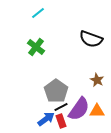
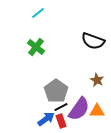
black semicircle: moved 2 px right, 2 px down
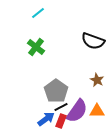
purple semicircle: moved 2 px left, 2 px down
red rectangle: rotated 40 degrees clockwise
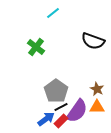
cyan line: moved 15 px right
brown star: moved 9 px down
orange triangle: moved 4 px up
red rectangle: rotated 24 degrees clockwise
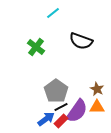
black semicircle: moved 12 px left
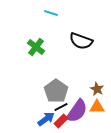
cyan line: moved 2 px left; rotated 56 degrees clockwise
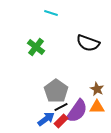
black semicircle: moved 7 px right, 2 px down
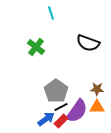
cyan line: rotated 56 degrees clockwise
brown star: rotated 24 degrees counterclockwise
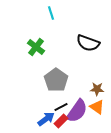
gray pentagon: moved 11 px up
orange triangle: rotated 35 degrees clockwise
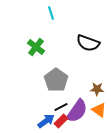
orange triangle: moved 2 px right, 3 px down
blue arrow: moved 2 px down
